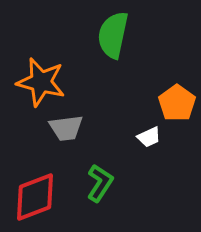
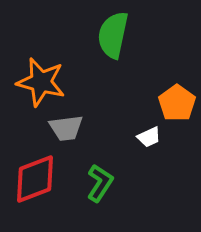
red diamond: moved 18 px up
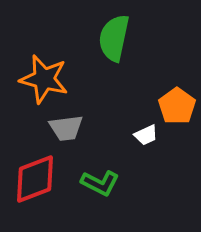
green semicircle: moved 1 px right, 3 px down
orange star: moved 3 px right, 3 px up
orange pentagon: moved 3 px down
white trapezoid: moved 3 px left, 2 px up
green L-shape: rotated 84 degrees clockwise
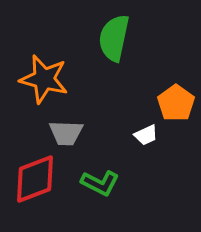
orange pentagon: moved 1 px left, 3 px up
gray trapezoid: moved 5 px down; rotated 9 degrees clockwise
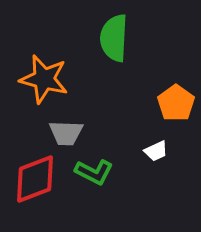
green semicircle: rotated 9 degrees counterclockwise
white trapezoid: moved 10 px right, 16 px down
green L-shape: moved 6 px left, 11 px up
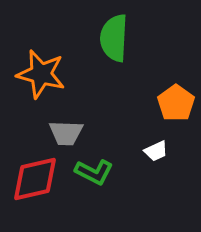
orange star: moved 3 px left, 5 px up
red diamond: rotated 8 degrees clockwise
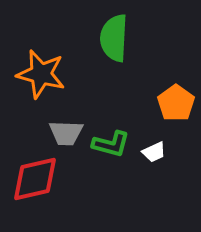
white trapezoid: moved 2 px left, 1 px down
green L-shape: moved 17 px right, 28 px up; rotated 12 degrees counterclockwise
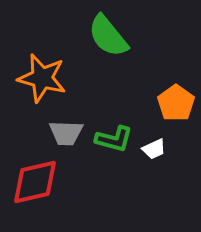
green semicircle: moved 6 px left, 2 px up; rotated 42 degrees counterclockwise
orange star: moved 1 px right, 4 px down
green L-shape: moved 3 px right, 5 px up
white trapezoid: moved 3 px up
red diamond: moved 3 px down
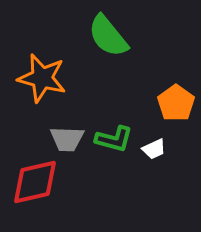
gray trapezoid: moved 1 px right, 6 px down
